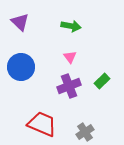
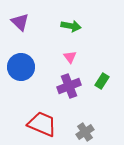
green rectangle: rotated 14 degrees counterclockwise
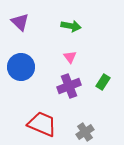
green rectangle: moved 1 px right, 1 px down
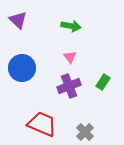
purple triangle: moved 2 px left, 2 px up
blue circle: moved 1 px right, 1 px down
gray cross: rotated 12 degrees counterclockwise
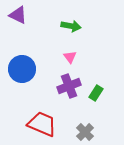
purple triangle: moved 5 px up; rotated 18 degrees counterclockwise
blue circle: moved 1 px down
green rectangle: moved 7 px left, 11 px down
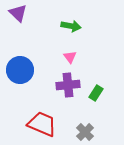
purple triangle: moved 2 px up; rotated 18 degrees clockwise
blue circle: moved 2 px left, 1 px down
purple cross: moved 1 px left, 1 px up; rotated 15 degrees clockwise
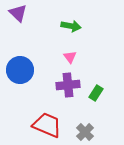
red trapezoid: moved 5 px right, 1 px down
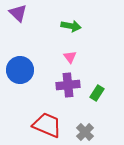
green rectangle: moved 1 px right
